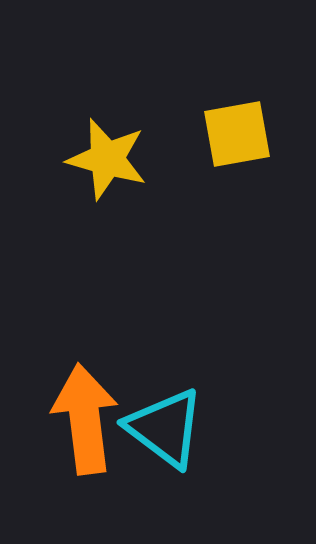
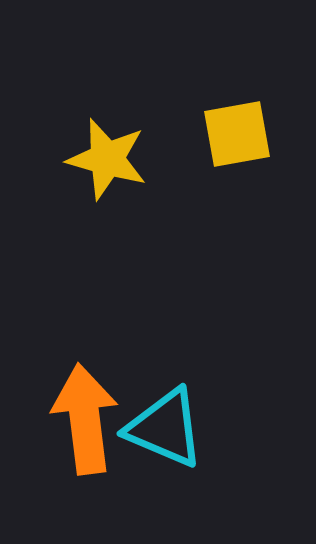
cyan triangle: rotated 14 degrees counterclockwise
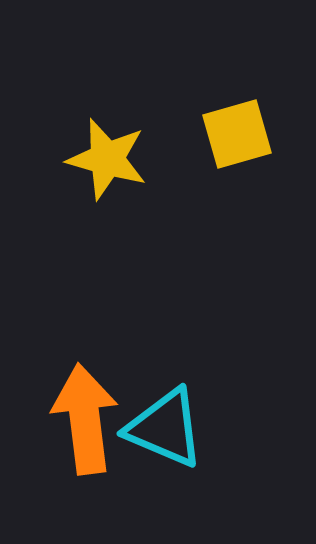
yellow square: rotated 6 degrees counterclockwise
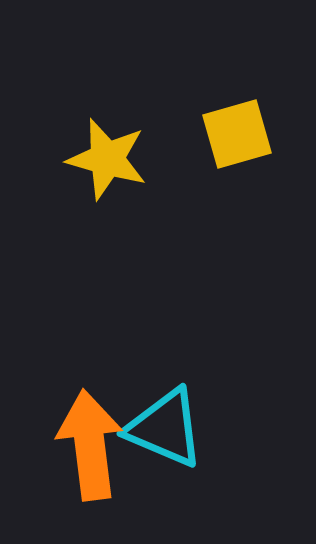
orange arrow: moved 5 px right, 26 px down
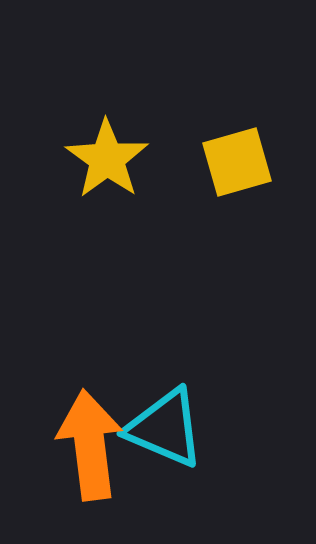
yellow square: moved 28 px down
yellow star: rotated 20 degrees clockwise
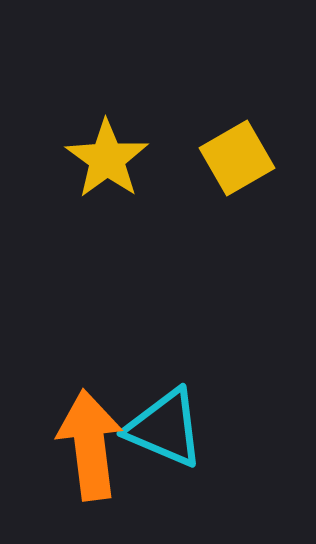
yellow square: moved 4 px up; rotated 14 degrees counterclockwise
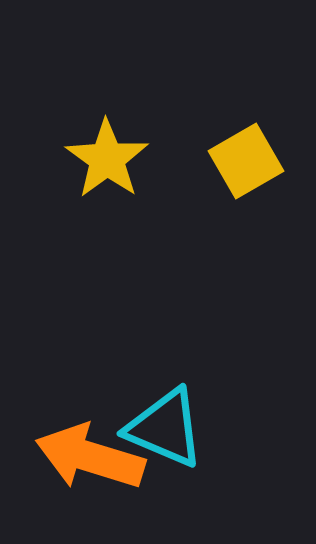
yellow square: moved 9 px right, 3 px down
orange arrow: moved 12 px down; rotated 66 degrees counterclockwise
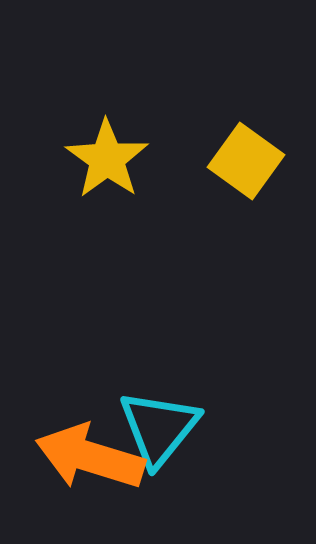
yellow square: rotated 24 degrees counterclockwise
cyan triangle: moved 6 px left; rotated 46 degrees clockwise
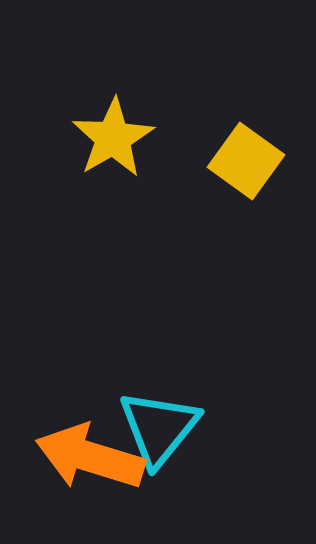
yellow star: moved 6 px right, 21 px up; rotated 6 degrees clockwise
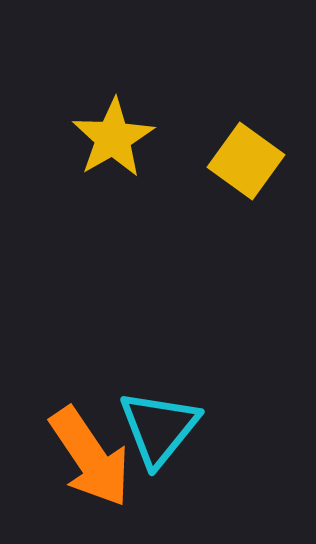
orange arrow: rotated 141 degrees counterclockwise
